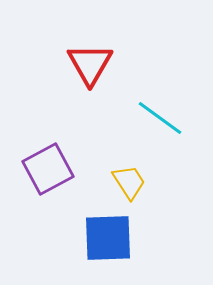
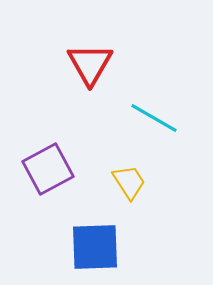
cyan line: moved 6 px left; rotated 6 degrees counterclockwise
blue square: moved 13 px left, 9 px down
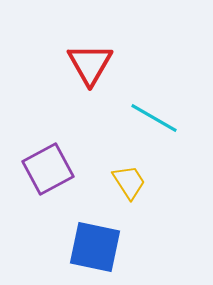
blue square: rotated 14 degrees clockwise
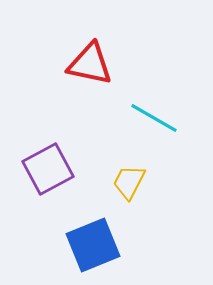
red triangle: rotated 48 degrees counterclockwise
yellow trapezoid: rotated 120 degrees counterclockwise
blue square: moved 2 px left, 2 px up; rotated 34 degrees counterclockwise
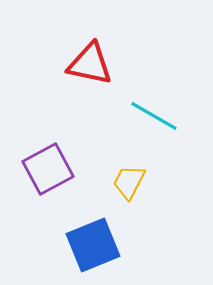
cyan line: moved 2 px up
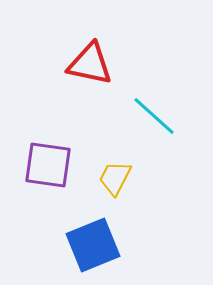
cyan line: rotated 12 degrees clockwise
purple square: moved 4 px up; rotated 36 degrees clockwise
yellow trapezoid: moved 14 px left, 4 px up
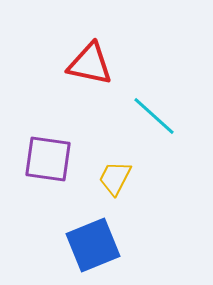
purple square: moved 6 px up
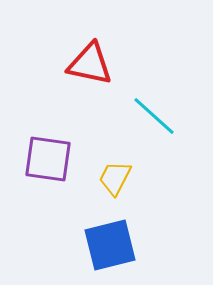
blue square: moved 17 px right; rotated 8 degrees clockwise
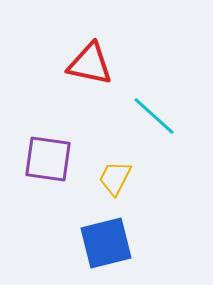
blue square: moved 4 px left, 2 px up
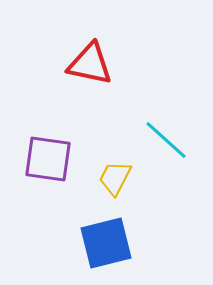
cyan line: moved 12 px right, 24 px down
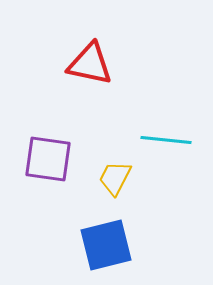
cyan line: rotated 36 degrees counterclockwise
blue square: moved 2 px down
